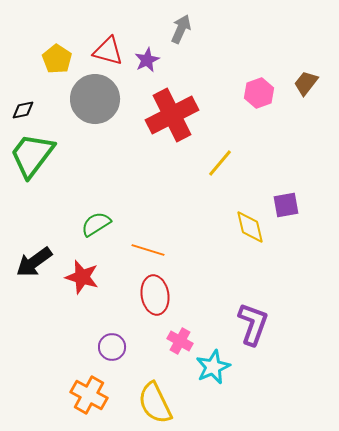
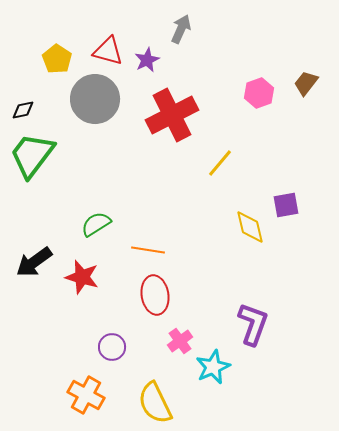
orange line: rotated 8 degrees counterclockwise
pink cross: rotated 25 degrees clockwise
orange cross: moved 3 px left
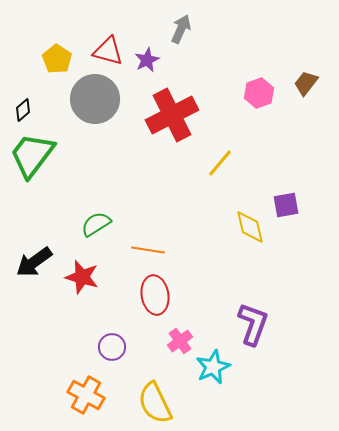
black diamond: rotated 30 degrees counterclockwise
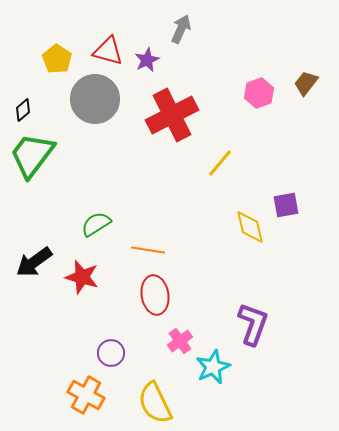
purple circle: moved 1 px left, 6 px down
